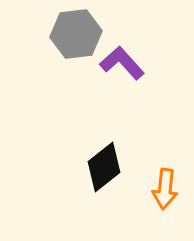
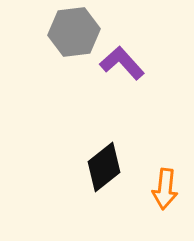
gray hexagon: moved 2 px left, 2 px up
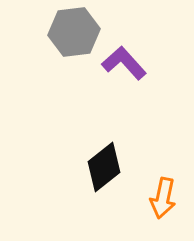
purple L-shape: moved 2 px right
orange arrow: moved 2 px left, 9 px down; rotated 6 degrees clockwise
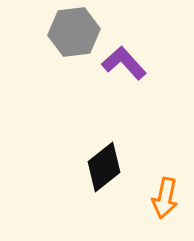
orange arrow: moved 2 px right
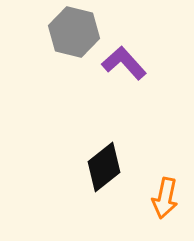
gray hexagon: rotated 21 degrees clockwise
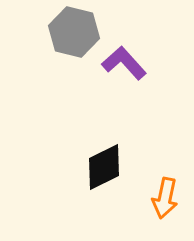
black diamond: rotated 12 degrees clockwise
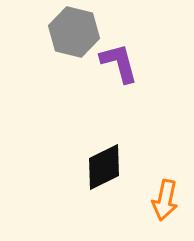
purple L-shape: moved 5 px left; rotated 27 degrees clockwise
orange arrow: moved 2 px down
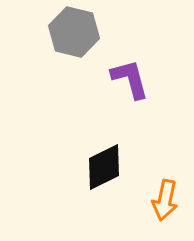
purple L-shape: moved 11 px right, 16 px down
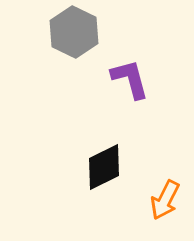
gray hexagon: rotated 12 degrees clockwise
orange arrow: rotated 15 degrees clockwise
